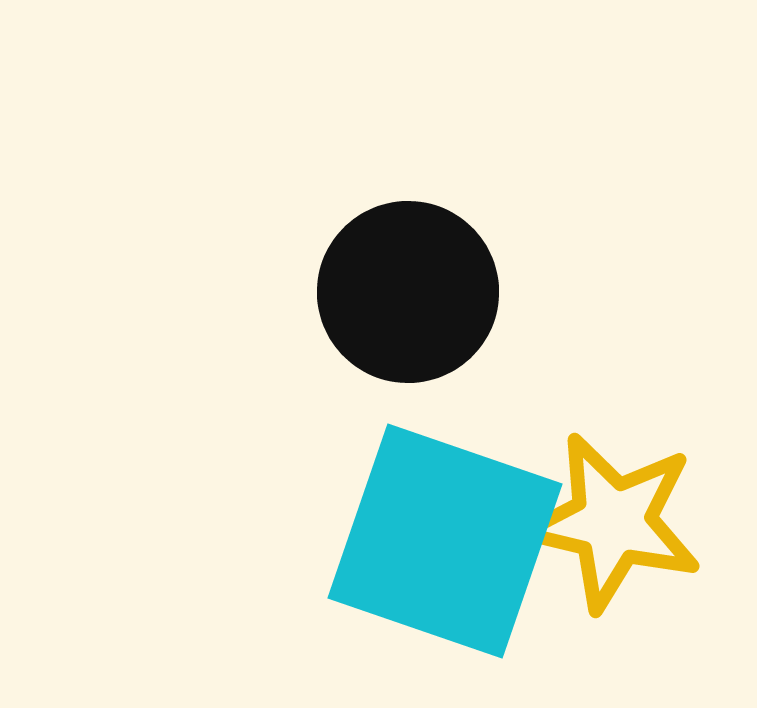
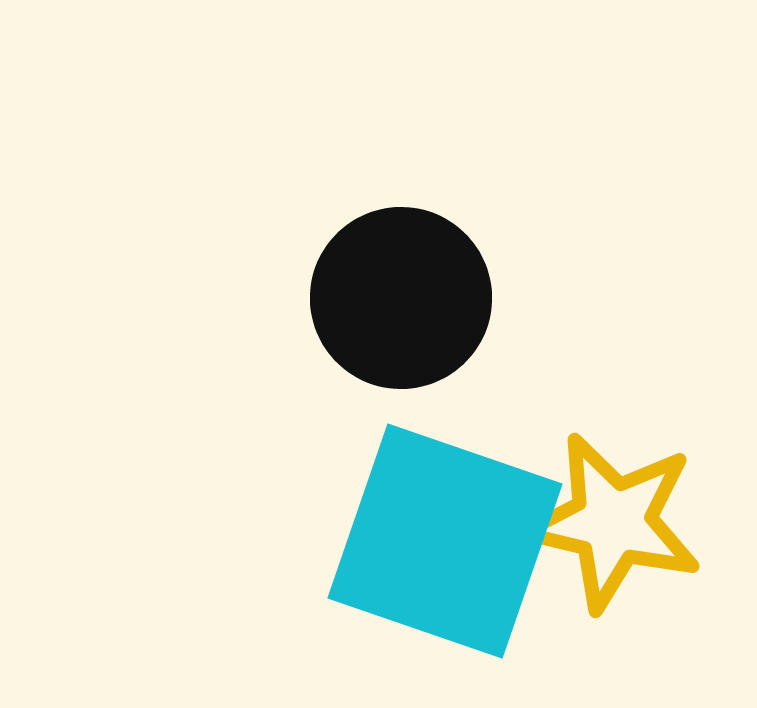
black circle: moved 7 px left, 6 px down
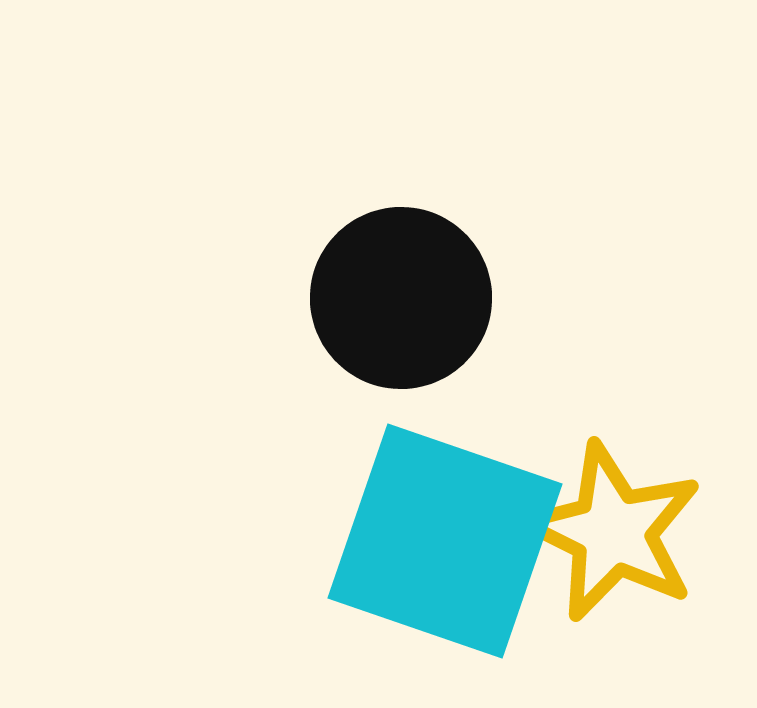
yellow star: moved 10 px down; rotated 13 degrees clockwise
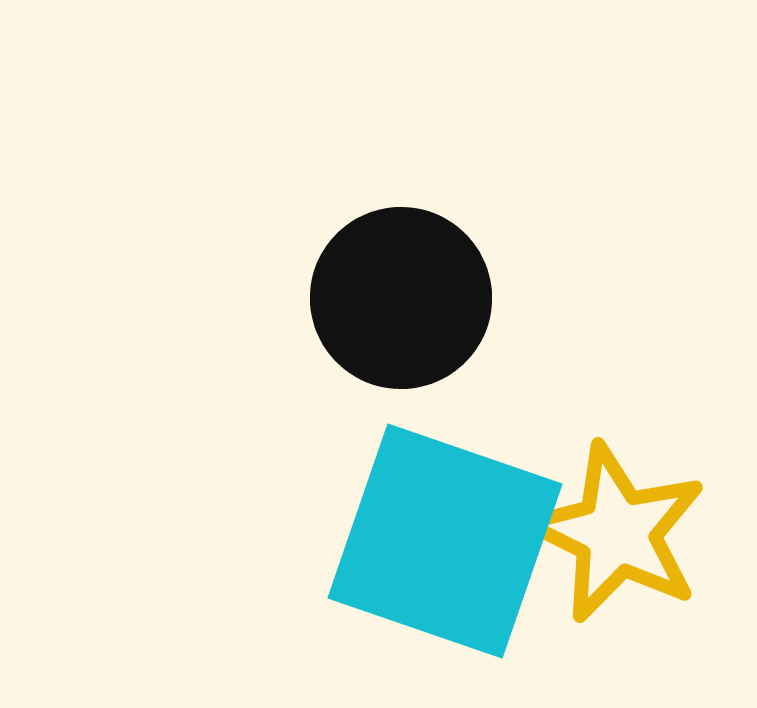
yellow star: moved 4 px right, 1 px down
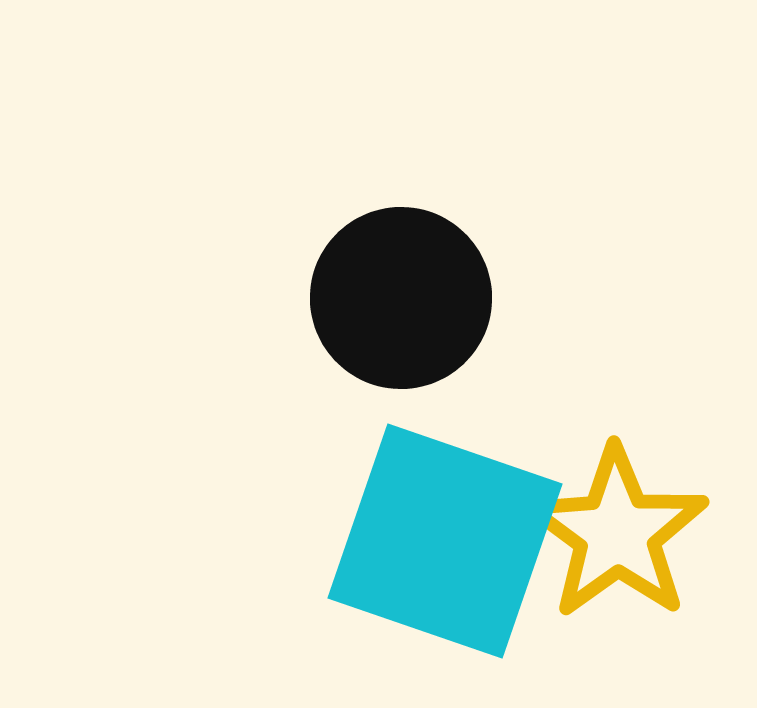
yellow star: rotated 10 degrees clockwise
